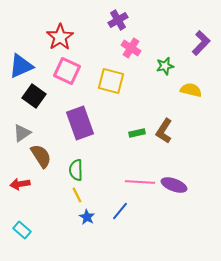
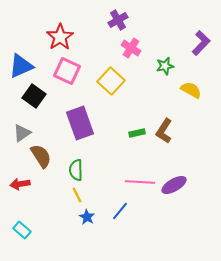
yellow square: rotated 28 degrees clockwise
yellow semicircle: rotated 15 degrees clockwise
purple ellipse: rotated 50 degrees counterclockwise
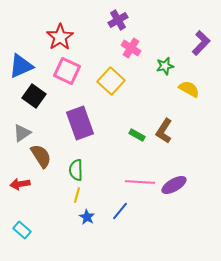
yellow semicircle: moved 2 px left, 1 px up
green rectangle: moved 2 px down; rotated 42 degrees clockwise
yellow line: rotated 42 degrees clockwise
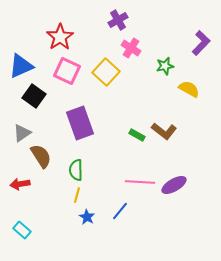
yellow square: moved 5 px left, 9 px up
brown L-shape: rotated 85 degrees counterclockwise
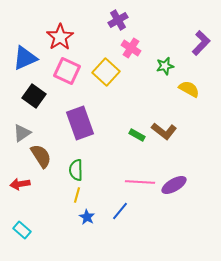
blue triangle: moved 4 px right, 8 px up
